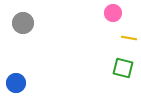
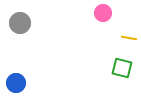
pink circle: moved 10 px left
gray circle: moved 3 px left
green square: moved 1 px left
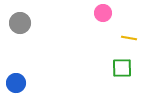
green square: rotated 15 degrees counterclockwise
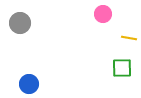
pink circle: moved 1 px down
blue circle: moved 13 px right, 1 px down
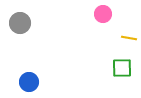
blue circle: moved 2 px up
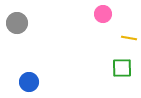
gray circle: moved 3 px left
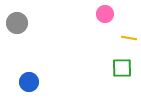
pink circle: moved 2 px right
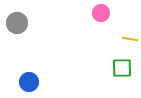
pink circle: moved 4 px left, 1 px up
yellow line: moved 1 px right, 1 px down
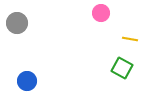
green square: rotated 30 degrees clockwise
blue circle: moved 2 px left, 1 px up
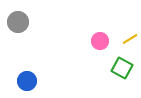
pink circle: moved 1 px left, 28 px down
gray circle: moved 1 px right, 1 px up
yellow line: rotated 42 degrees counterclockwise
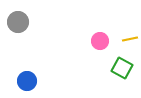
yellow line: rotated 21 degrees clockwise
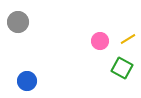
yellow line: moved 2 px left; rotated 21 degrees counterclockwise
